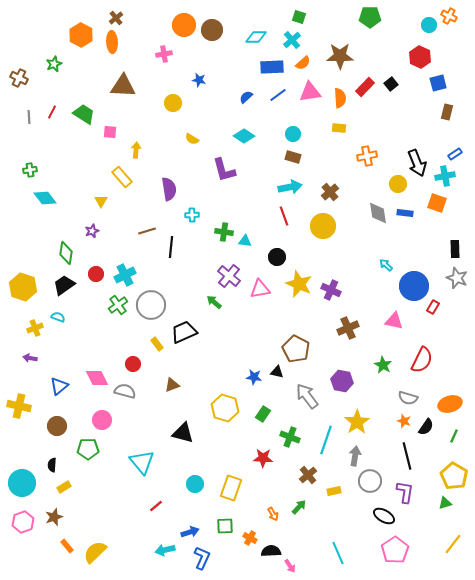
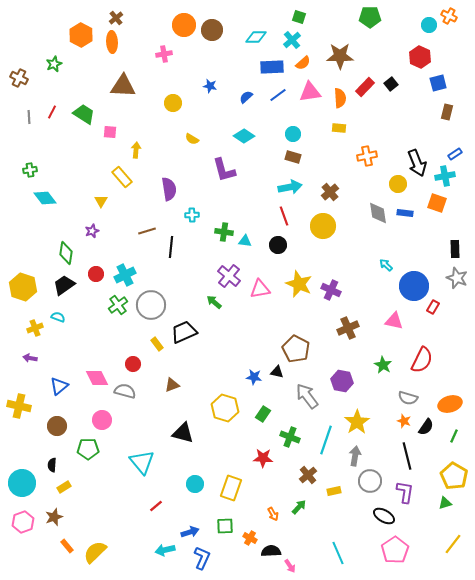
blue star at (199, 80): moved 11 px right, 6 px down
black circle at (277, 257): moved 1 px right, 12 px up
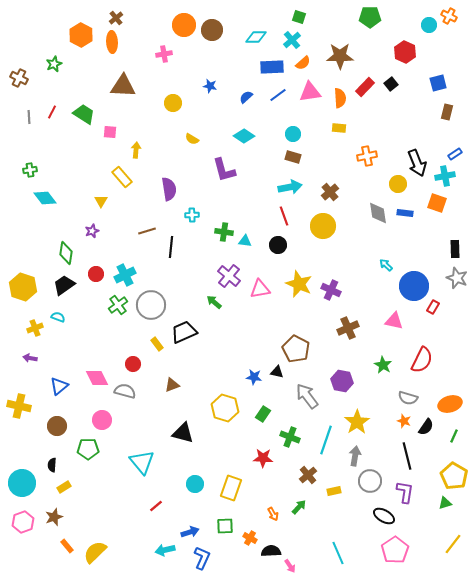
red hexagon at (420, 57): moved 15 px left, 5 px up
